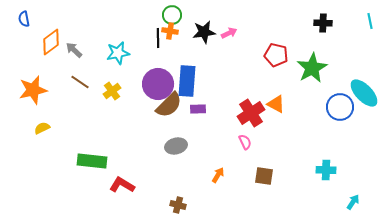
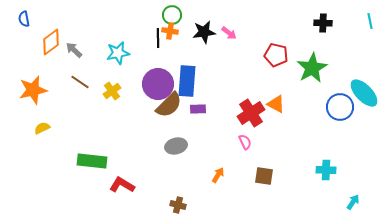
pink arrow: rotated 63 degrees clockwise
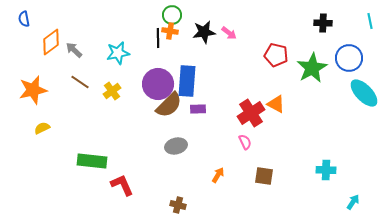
blue circle: moved 9 px right, 49 px up
red L-shape: rotated 35 degrees clockwise
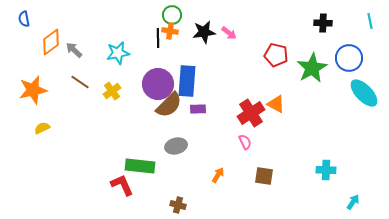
green rectangle: moved 48 px right, 5 px down
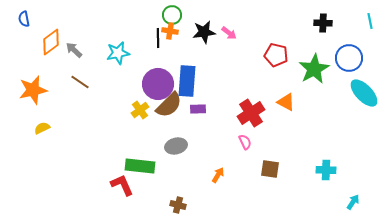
green star: moved 2 px right, 1 px down
yellow cross: moved 28 px right, 19 px down
orange triangle: moved 10 px right, 2 px up
brown square: moved 6 px right, 7 px up
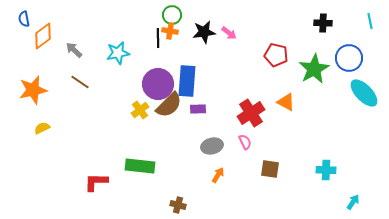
orange diamond: moved 8 px left, 6 px up
gray ellipse: moved 36 px right
red L-shape: moved 26 px left, 3 px up; rotated 65 degrees counterclockwise
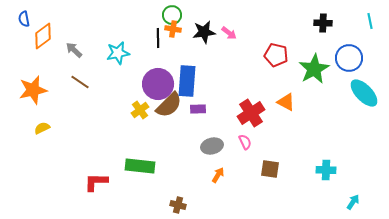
orange cross: moved 3 px right, 2 px up
